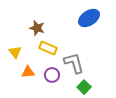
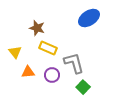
green square: moved 1 px left
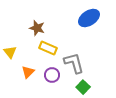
yellow triangle: moved 5 px left
orange triangle: rotated 40 degrees counterclockwise
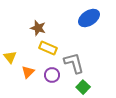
brown star: moved 1 px right
yellow triangle: moved 5 px down
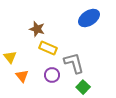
brown star: moved 1 px left, 1 px down
orange triangle: moved 6 px left, 4 px down; rotated 24 degrees counterclockwise
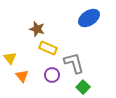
yellow triangle: moved 1 px down
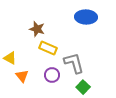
blue ellipse: moved 3 px left, 1 px up; rotated 35 degrees clockwise
yellow triangle: rotated 24 degrees counterclockwise
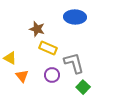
blue ellipse: moved 11 px left
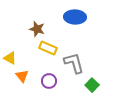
purple circle: moved 3 px left, 6 px down
green square: moved 9 px right, 2 px up
